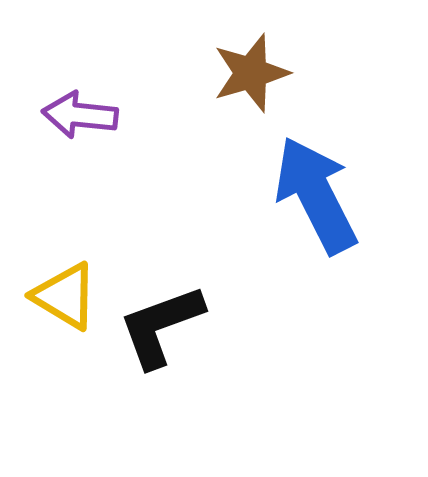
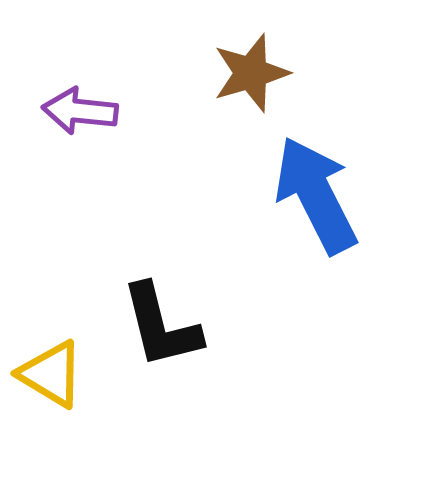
purple arrow: moved 4 px up
yellow triangle: moved 14 px left, 78 px down
black L-shape: rotated 84 degrees counterclockwise
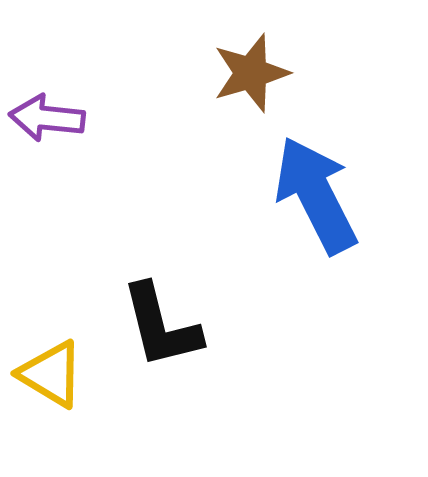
purple arrow: moved 33 px left, 7 px down
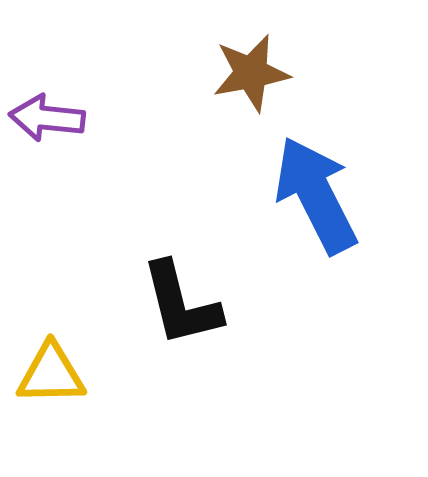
brown star: rotated 6 degrees clockwise
black L-shape: moved 20 px right, 22 px up
yellow triangle: rotated 32 degrees counterclockwise
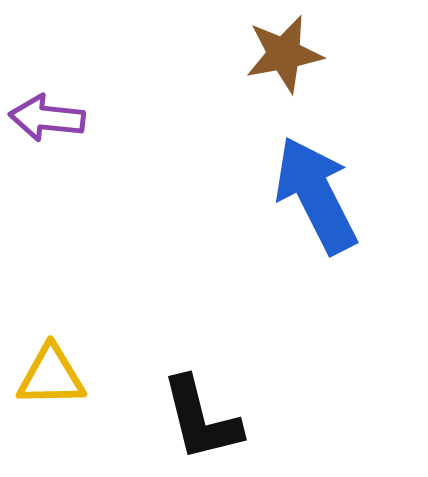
brown star: moved 33 px right, 19 px up
black L-shape: moved 20 px right, 115 px down
yellow triangle: moved 2 px down
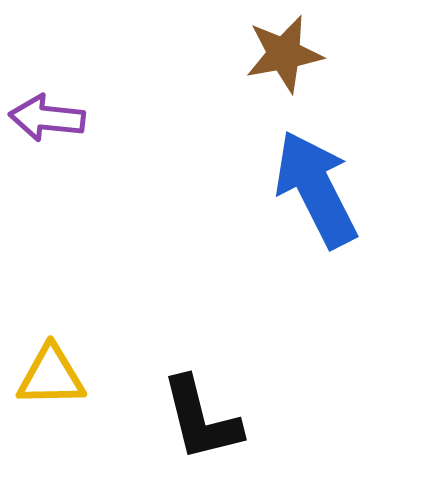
blue arrow: moved 6 px up
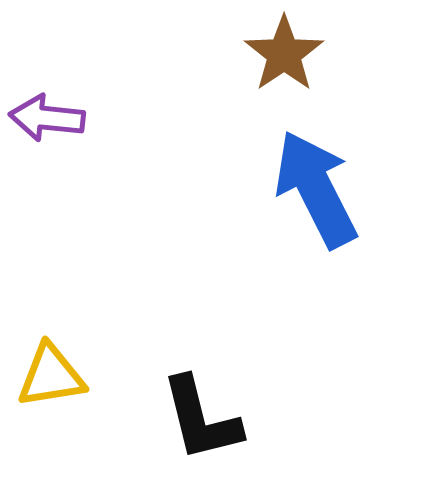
brown star: rotated 24 degrees counterclockwise
yellow triangle: rotated 8 degrees counterclockwise
